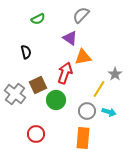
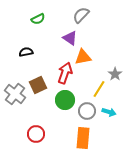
black semicircle: rotated 88 degrees counterclockwise
green circle: moved 9 px right
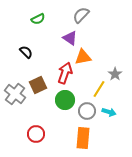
black semicircle: rotated 56 degrees clockwise
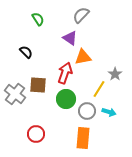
green semicircle: rotated 96 degrees counterclockwise
brown square: rotated 30 degrees clockwise
green circle: moved 1 px right, 1 px up
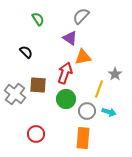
gray semicircle: moved 1 px down
yellow line: rotated 12 degrees counterclockwise
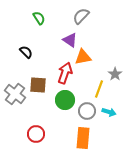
green semicircle: moved 1 px right, 1 px up
purple triangle: moved 2 px down
green circle: moved 1 px left, 1 px down
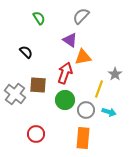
gray circle: moved 1 px left, 1 px up
